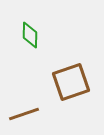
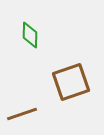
brown line: moved 2 px left
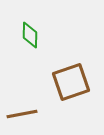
brown line: rotated 8 degrees clockwise
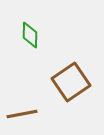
brown square: rotated 15 degrees counterclockwise
